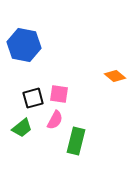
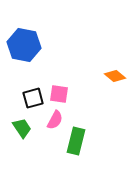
green trapezoid: rotated 85 degrees counterclockwise
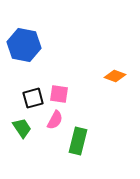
orange diamond: rotated 20 degrees counterclockwise
green rectangle: moved 2 px right
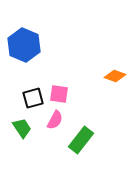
blue hexagon: rotated 12 degrees clockwise
green rectangle: moved 3 px right, 1 px up; rotated 24 degrees clockwise
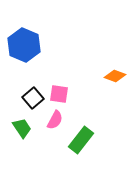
black square: rotated 25 degrees counterclockwise
